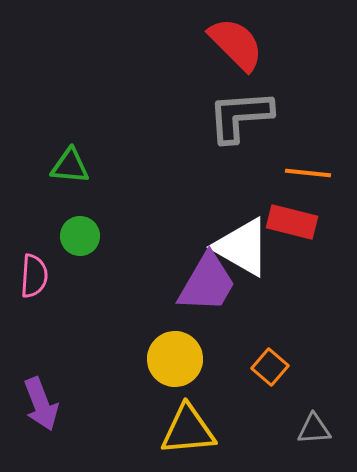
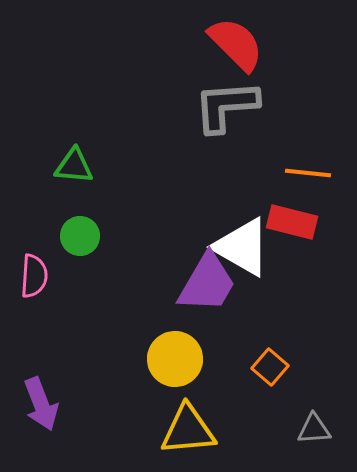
gray L-shape: moved 14 px left, 10 px up
green triangle: moved 4 px right
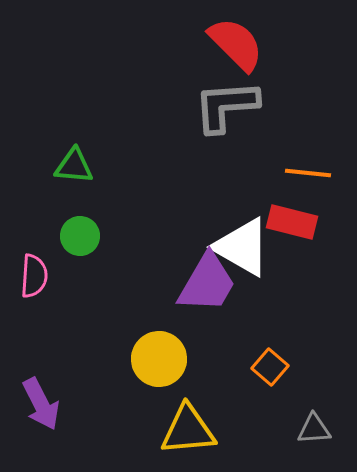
yellow circle: moved 16 px left
purple arrow: rotated 6 degrees counterclockwise
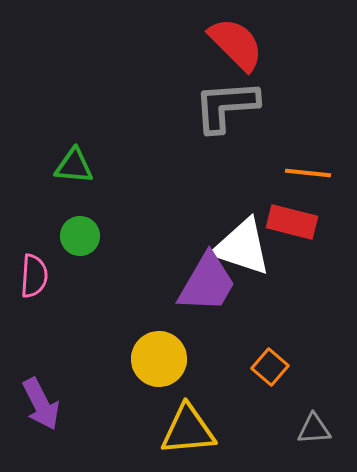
white triangle: rotated 12 degrees counterclockwise
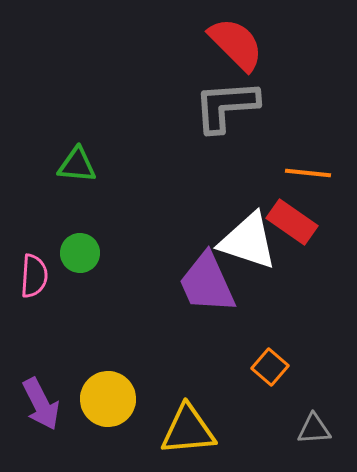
green triangle: moved 3 px right, 1 px up
red rectangle: rotated 21 degrees clockwise
green circle: moved 17 px down
white triangle: moved 6 px right, 6 px up
purple trapezoid: rotated 126 degrees clockwise
yellow circle: moved 51 px left, 40 px down
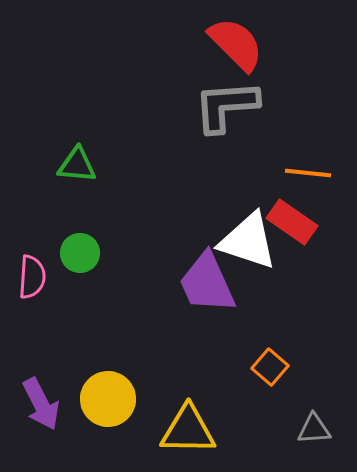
pink semicircle: moved 2 px left, 1 px down
yellow triangle: rotated 6 degrees clockwise
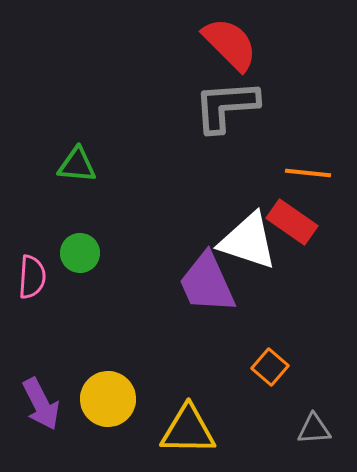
red semicircle: moved 6 px left
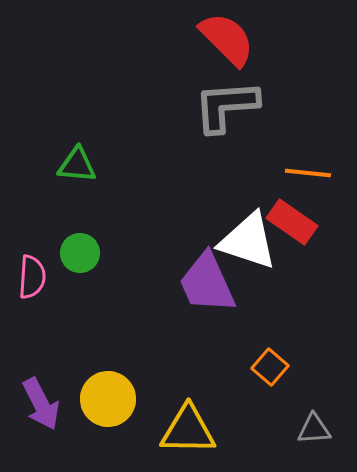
red semicircle: moved 3 px left, 5 px up
